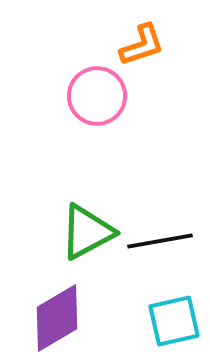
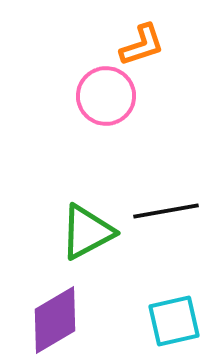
pink circle: moved 9 px right
black line: moved 6 px right, 30 px up
purple diamond: moved 2 px left, 2 px down
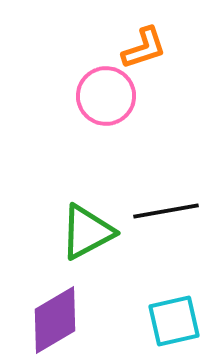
orange L-shape: moved 2 px right, 3 px down
